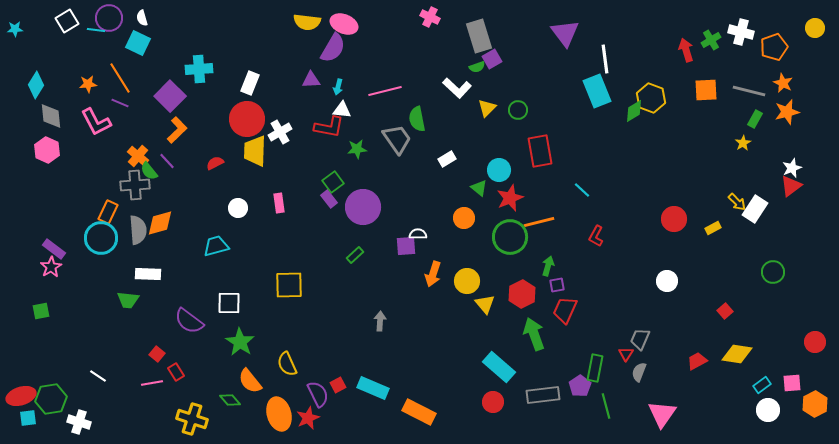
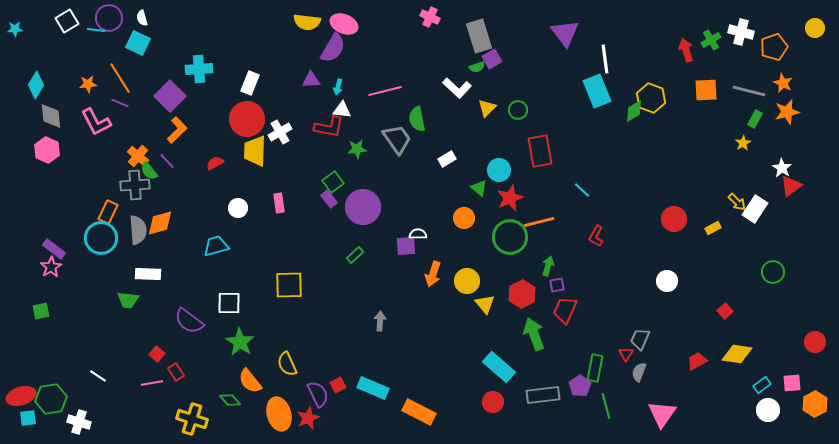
white star at (792, 168): moved 10 px left; rotated 18 degrees counterclockwise
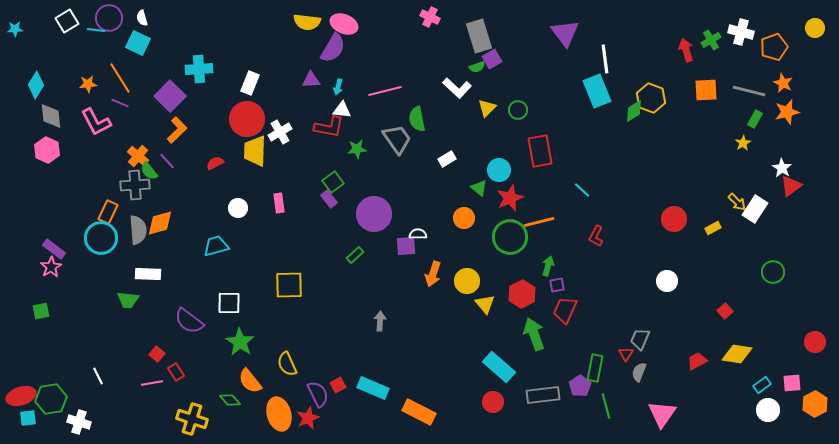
purple circle at (363, 207): moved 11 px right, 7 px down
white line at (98, 376): rotated 30 degrees clockwise
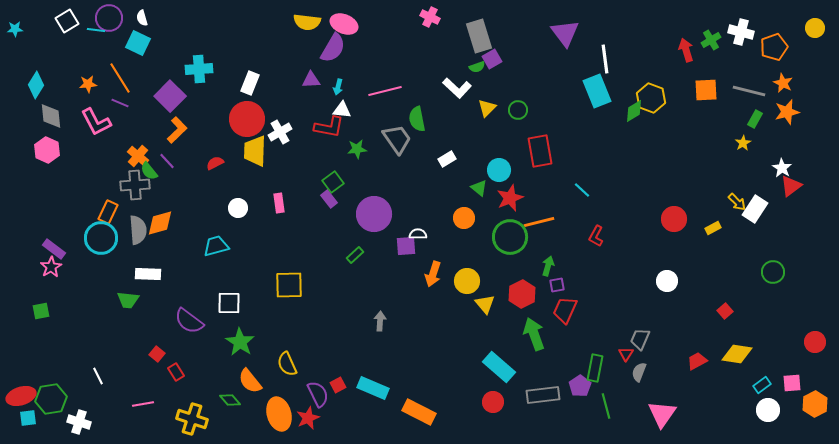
pink line at (152, 383): moved 9 px left, 21 px down
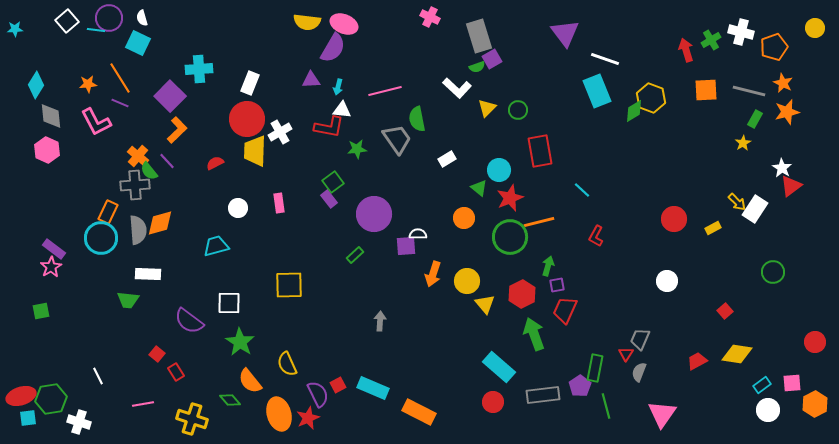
white square at (67, 21): rotated 10 degrees counterclockwise
white line at (605, 59): rotated 64 degrees counterclockwise
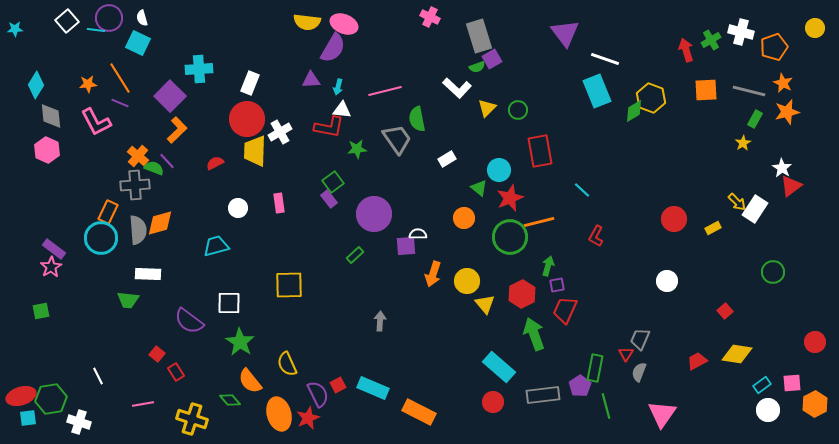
green semicircle at (149, 171): moved 5 px right, 3 px up; rotated 150 degrees clockwise
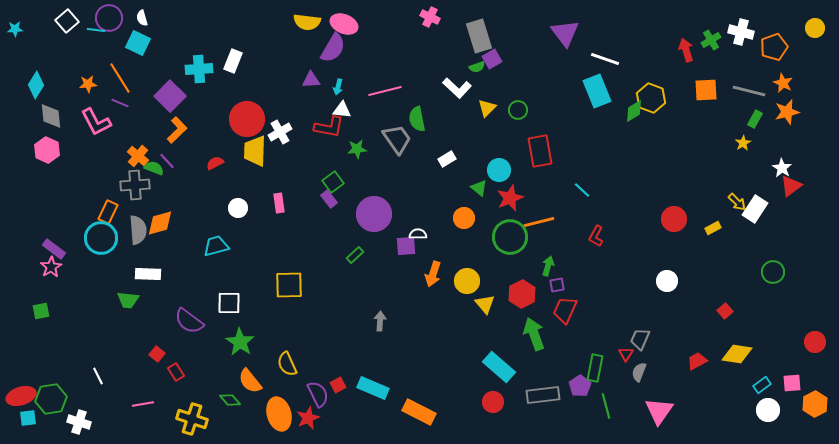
white rectangle at (250, 83): moved 17 px left, 22 px up
pink triangle at (662, 414): moved 3 px left, 3 px up
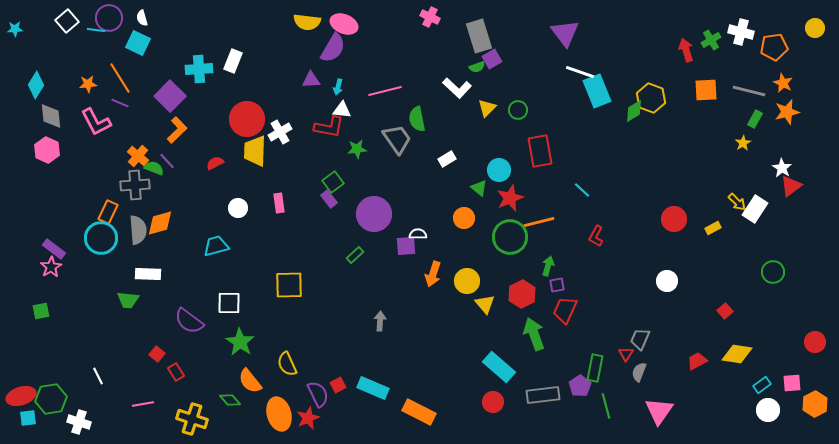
orange pentagon at (774, 47): rotated 12 degrees clockwise
white line at (605, 59): moved 25 px left, 13 px down
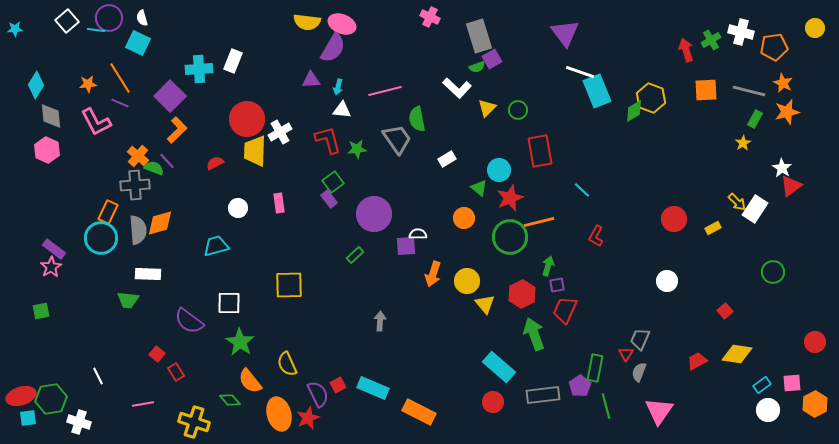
pink ellipse at (344, 24): moved 2 px left
red L-shape at (329, 127): moved 1 px left, 13 px down; rotated 116 degrees counterclockwise
yellow cross at (192, 419): moved 2 px right, 3 px down
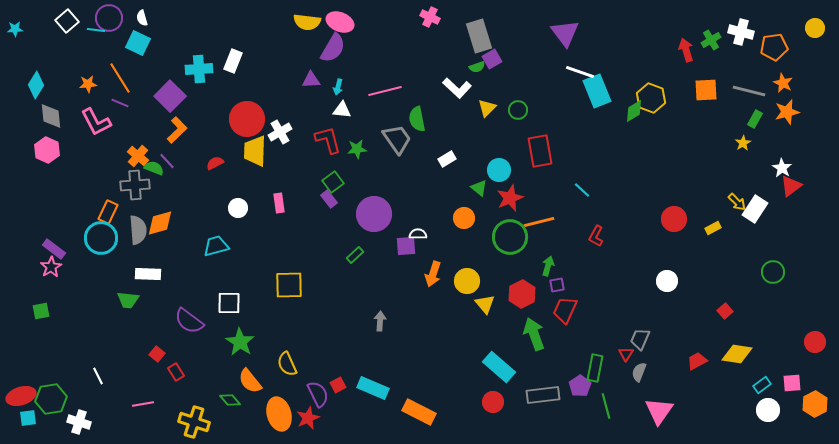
pink ellipse at (342, 24): moved 2 px left, 2 px up
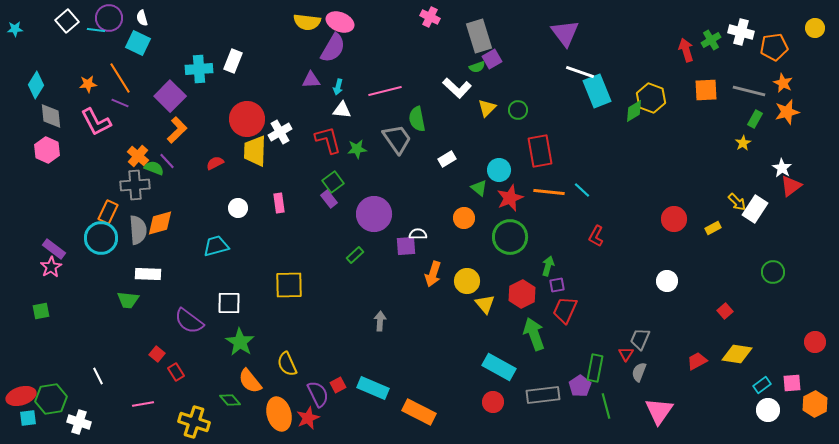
orange line at (539, 222): moved 10 px right, 30 px up; rotated 20 degrees clockwise
cyan rectangle at (499, 367): rotated 12 degrees counterclockwise
